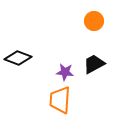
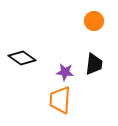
black diamond: moved 4 px right; rotated 16 degrees clockwise
black trapezoid: rotated 125 degrees clockwise
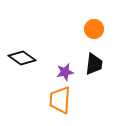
orange circle: moved 8 px down
purple star: rotated 18 degrees counterclockwise
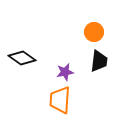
orange circle: moved 3 px down
black trapezoid: moved 5 px right, 3 px up
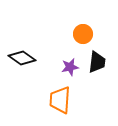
orange circle: moved 11 px left, 2 px down
black trapezoid: moved 2 px left, 1 px down
purple star: moved 5 px right, 5 px up
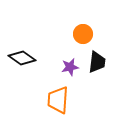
orange trapezoid: moved 2 px left
